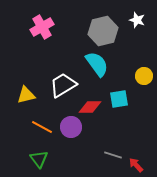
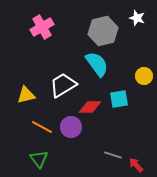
white star: moved 2 px up
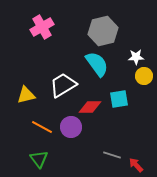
white star: moved 1 px left, 39 px down; rotated 21 degrees counterclockwise
gray line: moved 1 px left
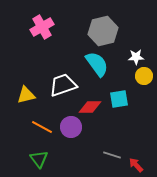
white trapezoid: rotated 12 degrees clockwise
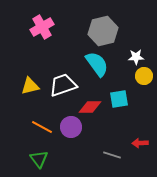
yellow triangle: moved 4 px right, 9 px up
red arrow: moved 4 px right, 22 px up; rotated 49 degrees counterclockwise
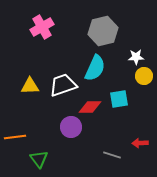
cyan semicircle: moved 2 px left, 4 px down; rotated 60 degrees clockwise
yellow triangle: rotated 12 degrees clockwise
orange line: moved 27 px left, 10 px down; rotated 35 degrees counterclockwise
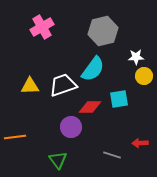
cyan semicircle: moved 2 px left, 1 px down; rotated 12 degrees clockwise
green triangle: moved 19 px right, 1 px down
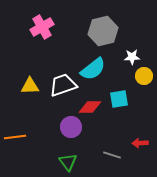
white star: moved 4 px left
cyan semicircle: rotated 16 degrees clockwise
green triangle: moved 10 px right, 2 px down
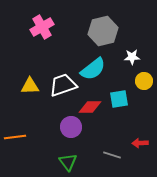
yellow circle: moved 5 px down
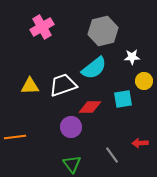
cyan semicircle: moved 1 px right, 1 px up
cyan square: moved 4 px right
gray line: rotated 36 degrees clockwise
green triangle: moved 4 px right, 2 px down
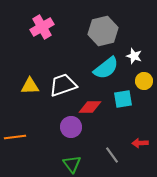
white star: moved 2 px right, 1 px up; rotated 21 degrees clockwise
cyan semicircle: moved 12 px right
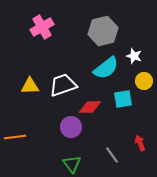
red arrow: rotated 70 degrees clockwise
